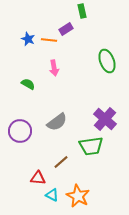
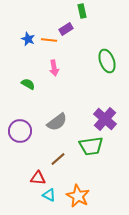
brown line: moved 3 px left, 3 px up
cyan triangle: moved 3 px left
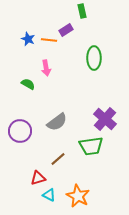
purple rectangle: moved 1 px down
green ellipse: moved 13 px left, 3 px up; rotated 20 degrees clockwise
pink arrow: moved 8 px left
red triangle: rotated 21 degrees counterclockwise
